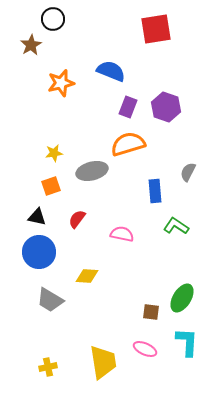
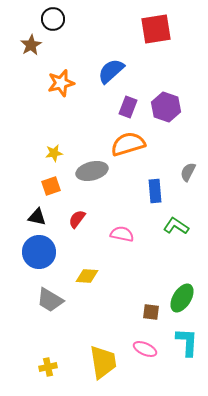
blue semicircle: rotated 64 degrees counterclockwise
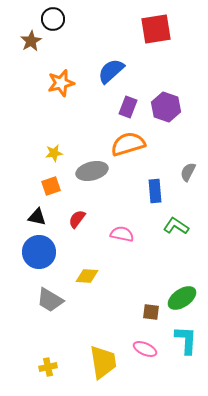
brown star: moved 4 px up
green ellipse: rotated 24 degrees clockwise
cyan L-shape: moved 1 px left, 2 px up
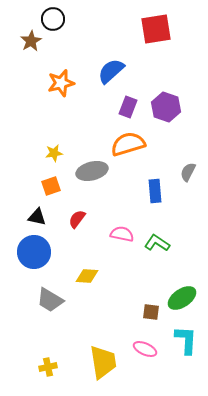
green L-shape: moved 19 px left, 17 px down
blue circle: moved 5 px left
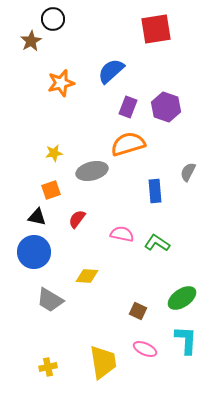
orange square: moved 4 px down
brown square: moved 13 px left, 1 px up; rotated 18 degrees clockwise
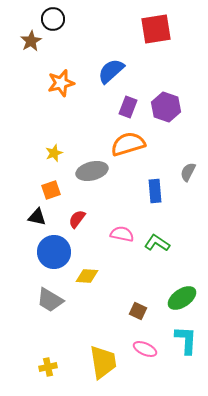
yellow star: rotated 12 degrees counterclockwise
blue circle: moved 20 px right
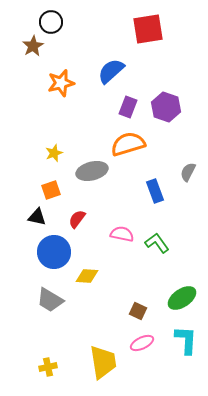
black circle: moved 2 px left, 3 px down
red square: moved 8 px left
brown star: moved 2 px right, 5 px down
blue rectangle: rotated 15 degrees counterclockwise
green L-shape: rotated 20 degrees clockwise
pink ellipse: moved 3 px left, 6 px up; rotated 50 degrees counterclockwise
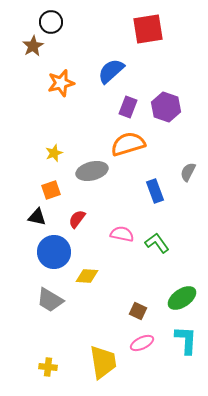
yellow cross: rotated 18 degrees clockwise
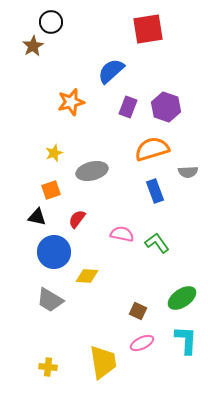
orange star: moved 10 px right, 19 px down
orange semicircle: moved 24 px right, 5 px down
gray semicircle: rotated 120 degrees counterclockwise
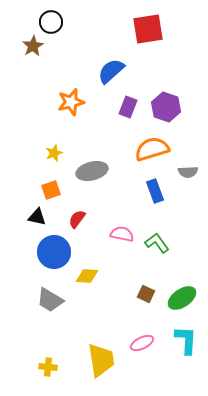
brown square: moved 8 px right, 17 px up
yellow trapezoid: moved 2 px left, 2 px up
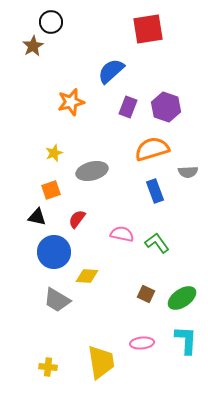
gray trapezoid: moved 7 px right
pink ellipse: rotated 20 degrees clockwise
yellow trapezoid: moved 2 px down
